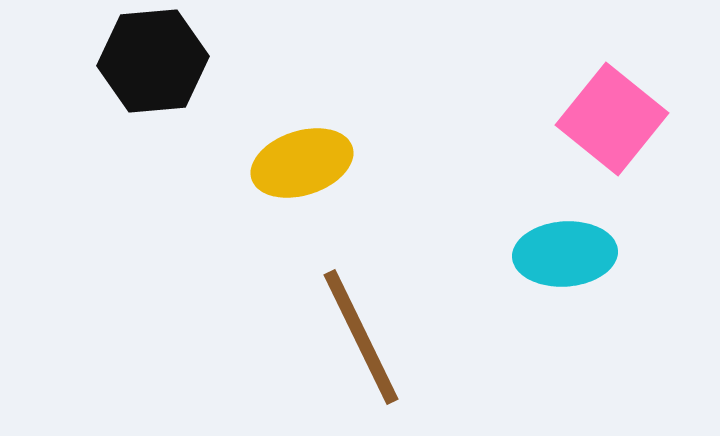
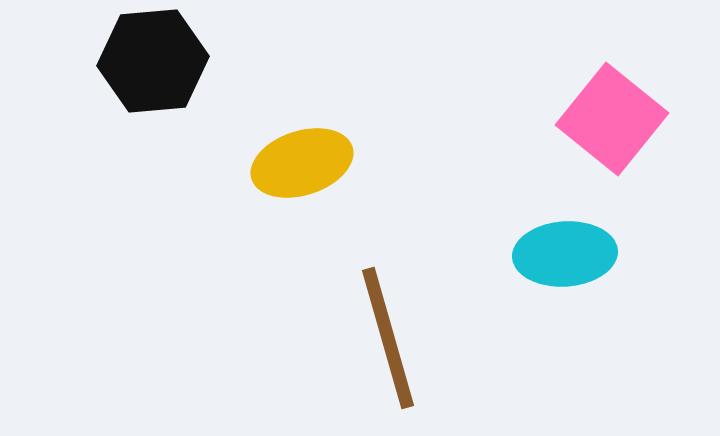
brown line: moved 27 px right, 1 px down; rotated 10 degrees clockwise
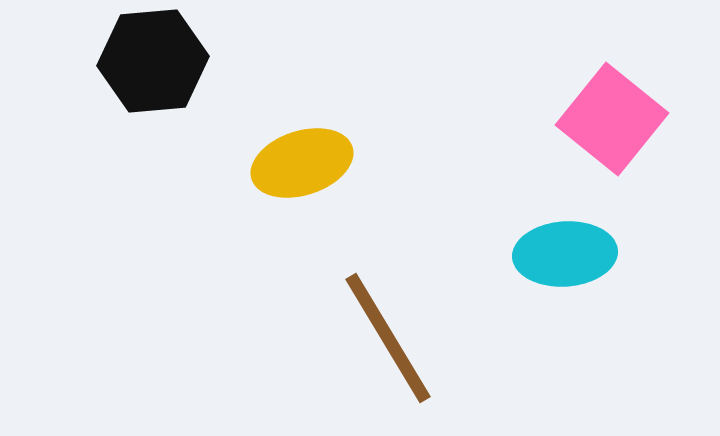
brown line: rotated 15 degrees counterclockwise
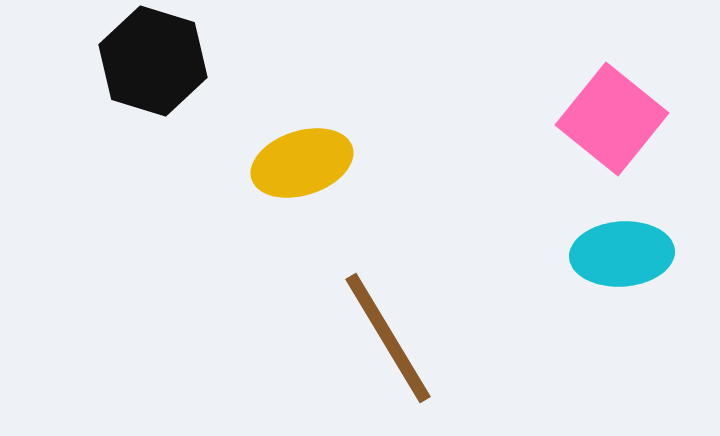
black hexagon: rotated 22 degrees clockwise
cyan ellipse: moved 57 px right
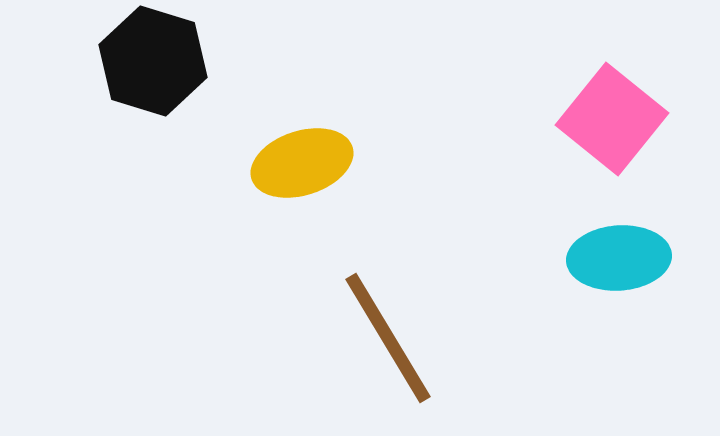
cyan ellipse: moved 3 px left, 4 px down
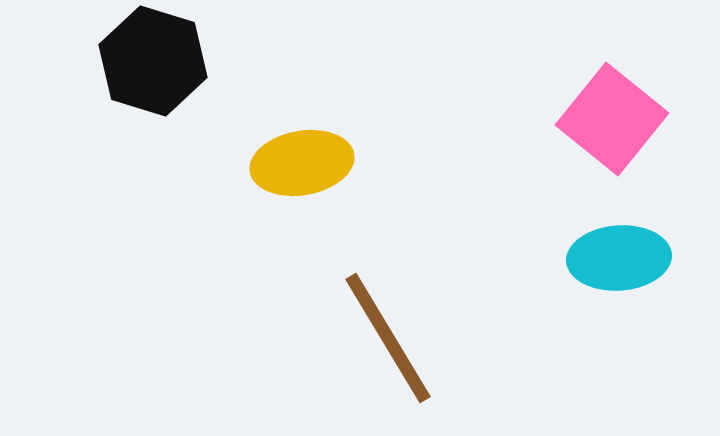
yellow ellipse: rotated 8 degrees clockwise
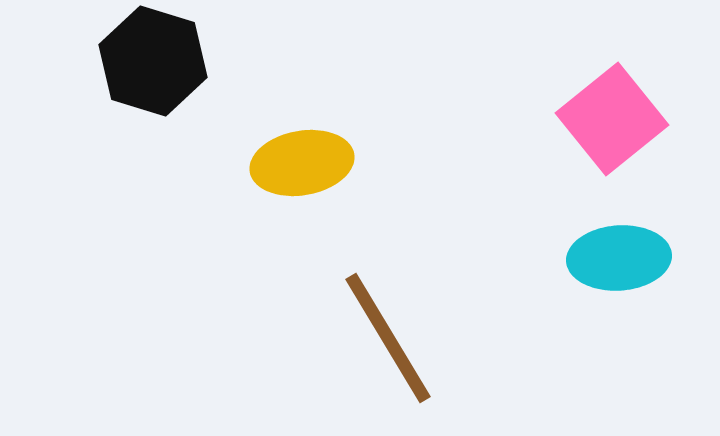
pink square: rotated 12 degrees clockwise
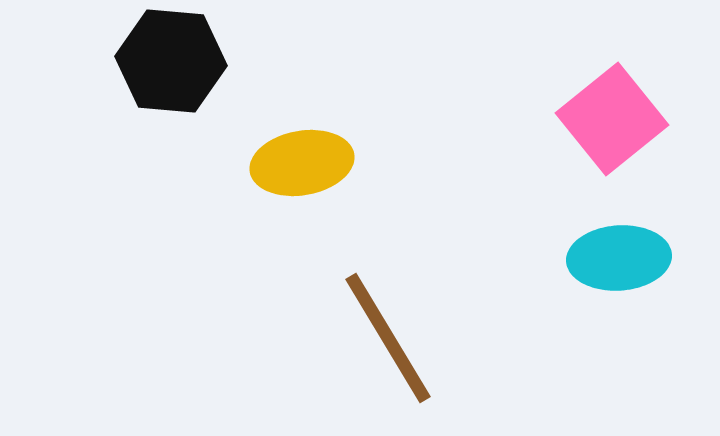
black hexagon: moved 18 px right; rotated 12 degrees counterclockwise
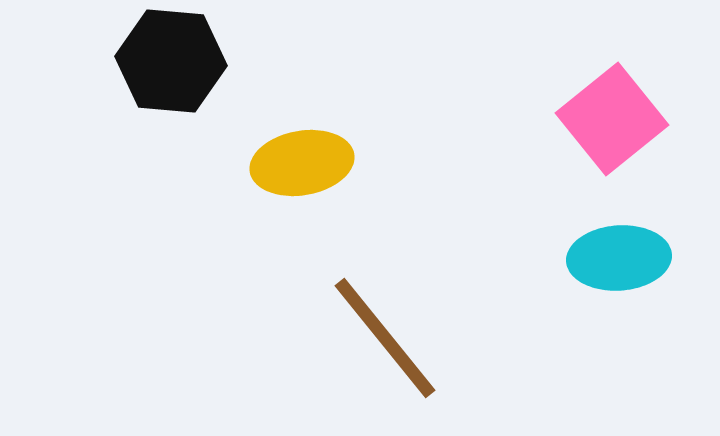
brown line: moved 3 px left; rotated 8 degrees counterclockwise
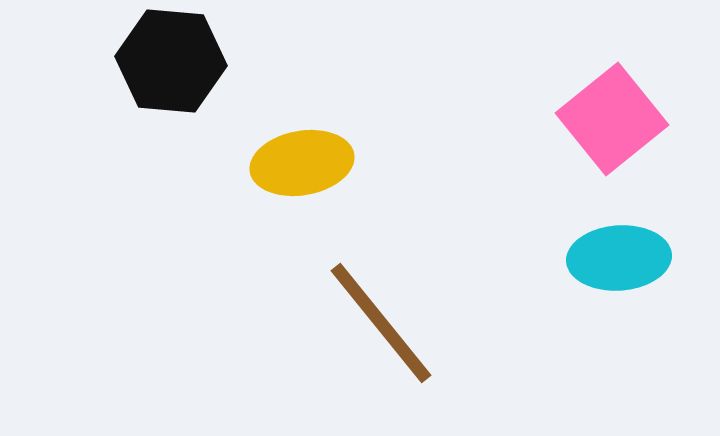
brown line: moved 4 px left, 15 px up
